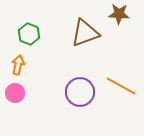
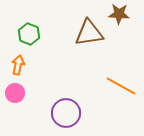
brown triangle: moved 4 px right; rotated 12 degrees clockwise
purple circle: moved 14 px left, 21 px down
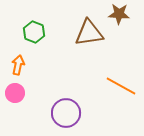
green hexagon: moved 5 px right, 2 px up
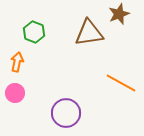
brown star: rotated 25 degrees counterclockwise
orange arrow: moved 1 px left, 3 px up
orange line: moved 3 px up
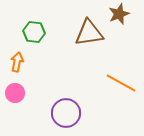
green hexagon: rotated 15 degrees counterclockwise
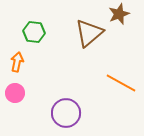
brown triangle: rotated 32 degrees counterclockwise
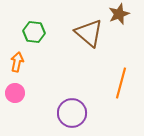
brown triangle: rotated 40 degrees counterclockwise
orange line: rotated 76 degrees clockwise
purple circle: moved 6 px right
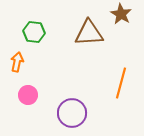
brown star: moved 2 px right; rotated 20 degrees counterclockwise
brown triangle: rotated 44 degrees counterclockwise
pink circle: moved 13 px right, 2 px down
